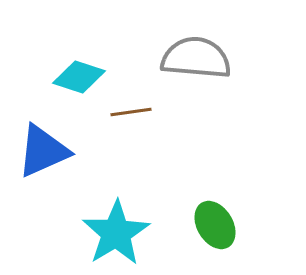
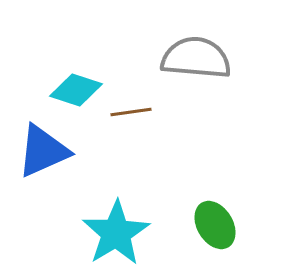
cyan diamond: moved 3 px left, 13 px down
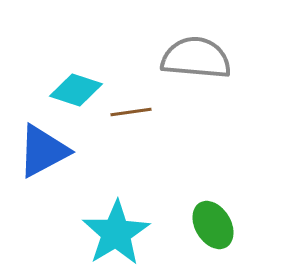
blue triangle: rotated 4 degrees counterclockwise
green ellipse: moved 2 px left
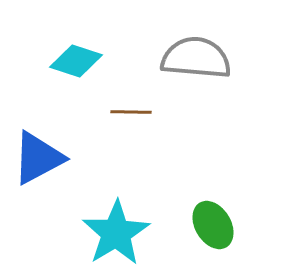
cyan diamond: moved 29 px up
brown line: rotated 9 degrees clockwise
blue triangle: moved 5 px left, 7 px down
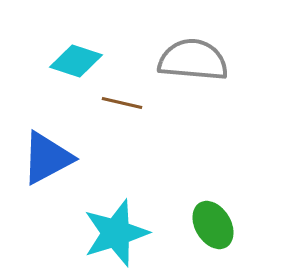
gray semicircle: moved 3 px left, 2 px down
brown line: moved 9 px left, 9 px up; rotated 12 degrees clockwise
blue triangle: moved 9 px right
cyan star: rotated 14 degrees clockwise
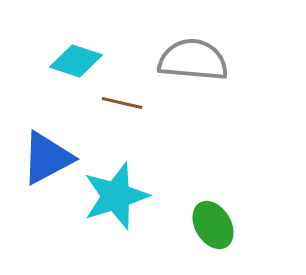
cyan star: moved 37 px up
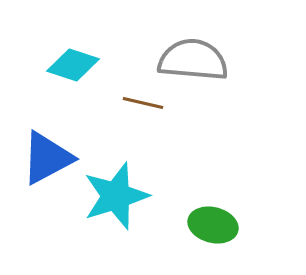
cyan diamond: moved 3 px left, 4 px down
brown line: moved 21 px right
green ellipse: rotated 45 degrees counterclockwise
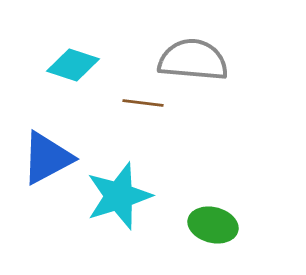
brown line: rotated 6 degrees counterclockwise
cyan star: moved 3 px right
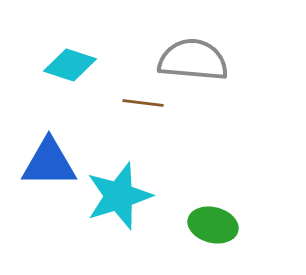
cyan diamond: moved 3 px left
blue triangle: moved 2 px right, 5 px down; rotated 28 degrees clockwise
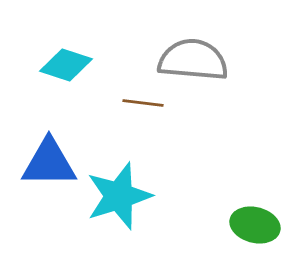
cyan diamond: moved 4 px left
green ellipse: moved 42 px right
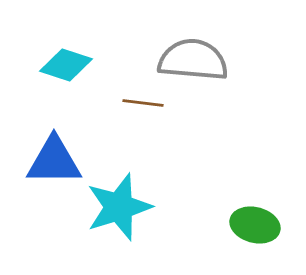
blue triangle: moved 5 px right, 2 px up
cyan star: moved 11 px down
